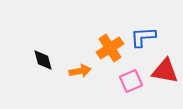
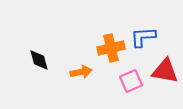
orange cross: moved 1 px right; rotated 20 degrees clockwise
black diamond: moved 4 px left
orange arrow: moved 1 px right, 1 px down
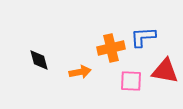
orange arrow: moved 1 px left
pink square: rotated 25 degrees clockwise
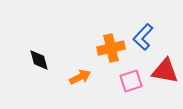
blue L-shape: rotated 44 degrees counterclockwise
orange arrow: moved 5 px down; rotated 15 degrees counterclockwise
pink square: rotated 20 degrees counterclockwise
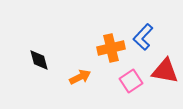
pink square: rotated 15 degrees counterclockwise
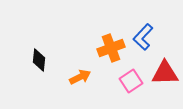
orange cross: rotated 8 degrees counterclockwise
black diamond: rotated 20 degrees clockwise
red triangle: moved 2 px down; rotated 12 degrees counterclockwise
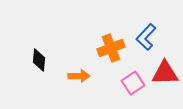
blue L-shape: moved 3 px right
orange arrow: moved 1 px left, 1 px up; rotated 25 degrees clockwise
pink square: moved 2 px right, 2 px down
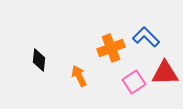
blue L-shape: rotated 92 degrees clockwise
orange arrow: rotated 115 degrees counterclockwise
pink square: moved 1 px right, 1 px up
